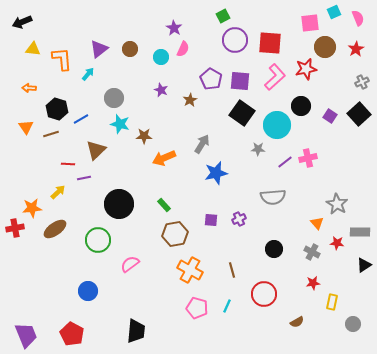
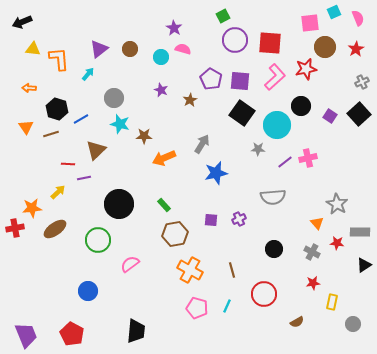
pink semicircle at (183, 49): rotated 98 degrees counterclockwise
orange L-shape at (62, 59): moved 3 px left
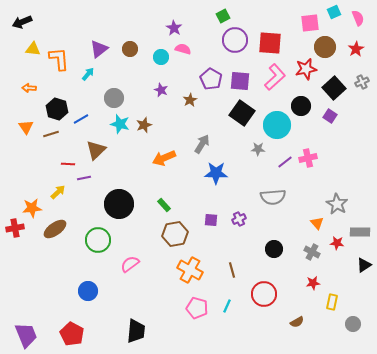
black square at (359, 114): moved 25 px left, 26 px up
brown star at (144, 136): moved 11 px up; rotated 21 degrees counterclockwise
blue star at (216, 173): rotated 15 degrees clockwise
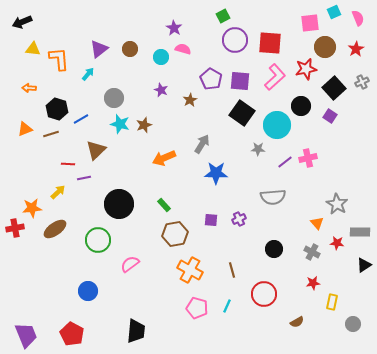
orange triangle at (26, 127): moved 1 px left, 2 px down; rotated 42 degrees clockwise
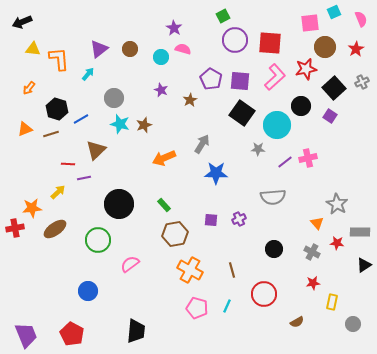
pink semicircle at (358, 18): moved 3 px right, 1 px down
orange arrow at (29, 88): rotated 56 degrees counterclockwise
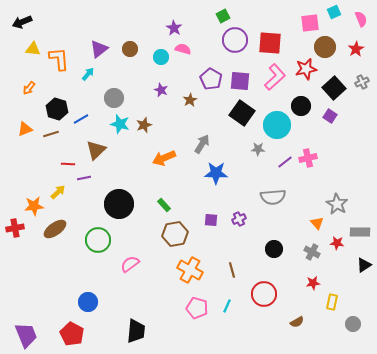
orange star at (32, 208): moved 2 px right, 2 px up
blue circle at (88, 291): moved 11 px down
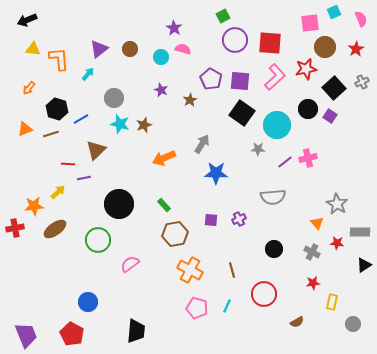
black arrow at (22, 22): moved 5 px right, 2 px up
black circle at (301, 106): moved 7 px right, 3 px down
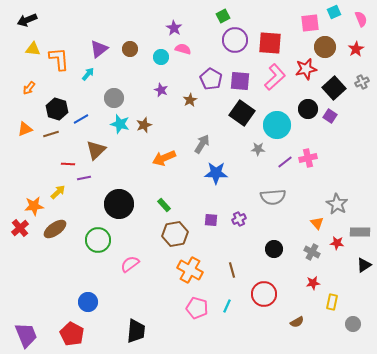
red cross at (15, 228): moved 5 px right; rotated 30 degrees counterclockwise
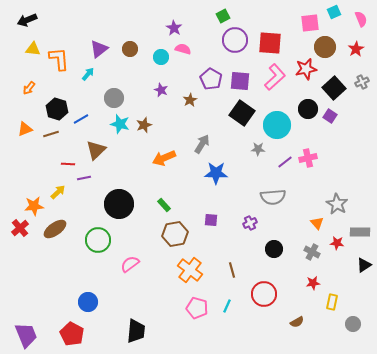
purple cross at (239, 219): moved 11 px right, 4 px down
orange cross at (190, 270): rotated 10 degrees clockwise
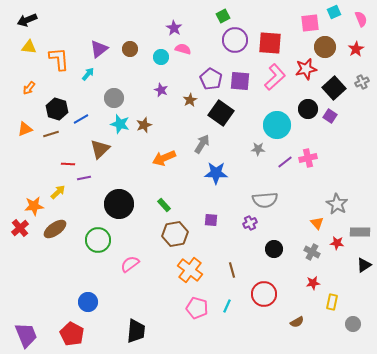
yellow triangle at (33, 49): moved 4 px left, 2 px up
black square at (242, 113): moved 21 px left
brown triangle at (96, 150): moved 4 px right, 1 px up
gray semicircle at (273, 197): moved 8 px left, 3 px down
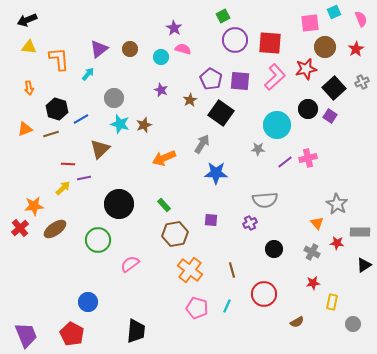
orange arrow at (29, 88): rotated 48 degrees counterclockwise
yellow arrow at (58, 192): moved 5 px right, 4 px up
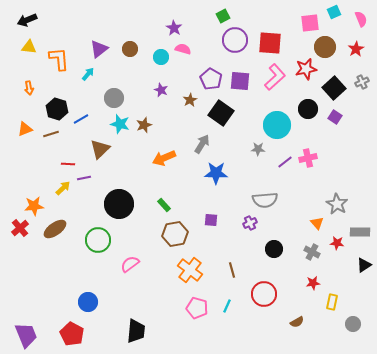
purple square at (330, 116): moved 5 px right, 1 px down
